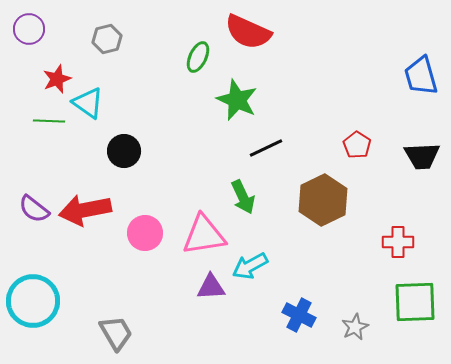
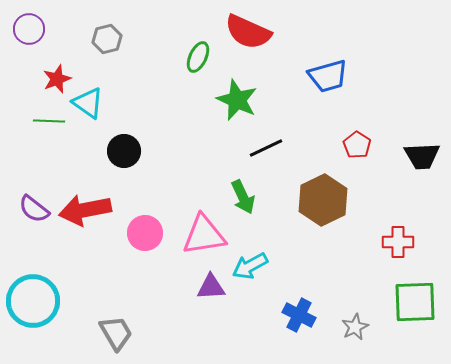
blue trapezoid: moved 93 px left; rotated 90 degrees counterclockwise
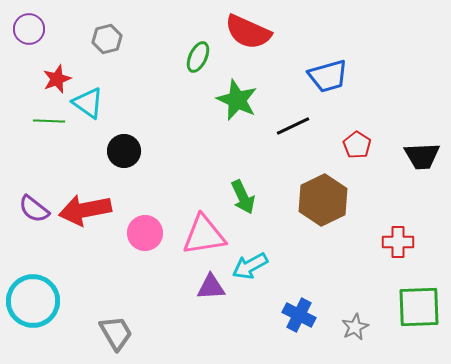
black line: moved 27 px right, 22 px up
green square: moved 4 px right, 5 px down
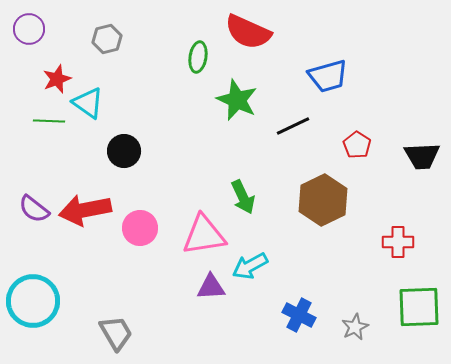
green ellipse: rotated 16 degrees counterclockwise
pink circle: moved 5 px left, 5 px up
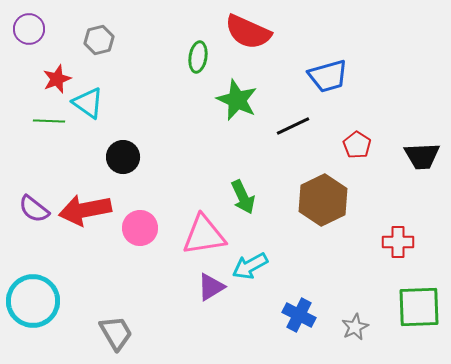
gray hexagon: moved 8 px left, 1 px down
black circle: moved 1 px left, 6 px down
purple triangle: rotated 28 degrees counterclockwise
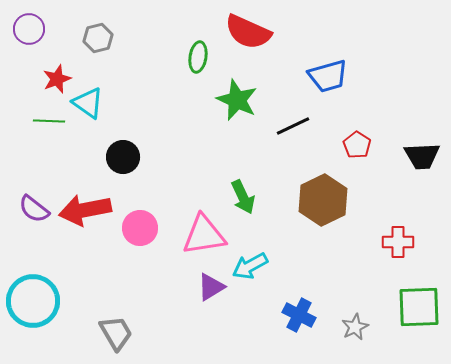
gray hexagon: moved 1 px left, 2 px up
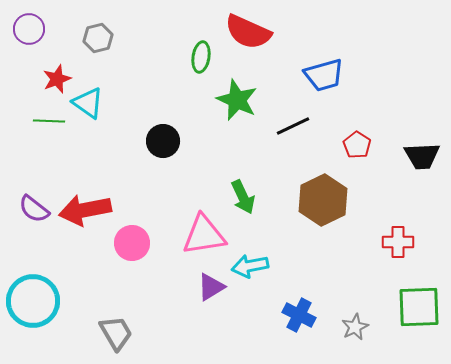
green ellipse: moved 3 px right
blue trapezoid: moved 4 px left, 1 px up
black circle: moved 40 px right, 16 px up
pink circle: moved 8 px left, 15 px down
cyan arrow: rotated 18 degrees clockwise
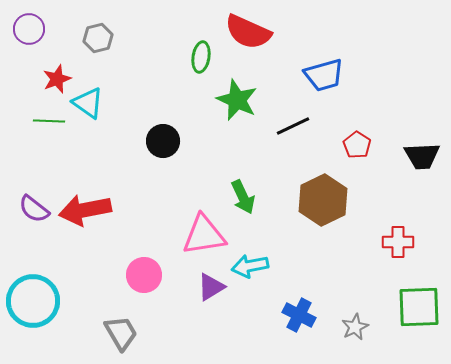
pink circle: moved 12 px right, 32 px down
gray trapezoid: moved 5 px right
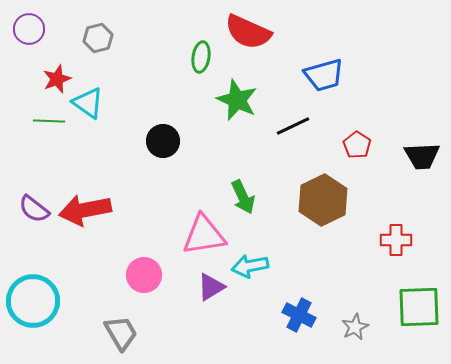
red cross: moved 2 px left, 2 px up
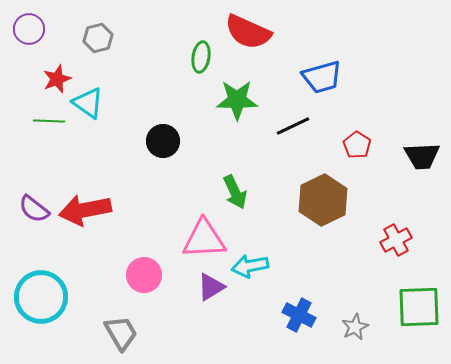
blue trapezoid: moved 2 px left, 2 px down
green star: rotated 24 degrees counterclockwise
green arrow: moved 8 px left, 5 px up
pink triangle: moved 4 px down; rotated 6 degrees clockwise
red cross: rotated 28 degrees counterclockwise
cyan circle: moved 8 px right, 4 px up
